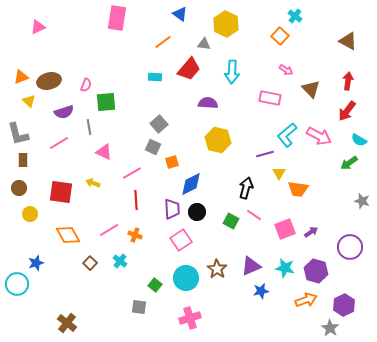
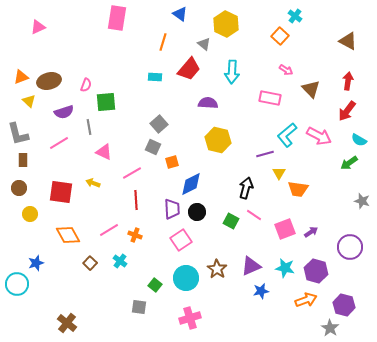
orange line at (163, 42): rotated 36 degrees counterclockwise
gray triangle at (204, 44): rotated 32 degrees clockwise
purple hexagon at (344, 305): rotated 20 degrees counterclockwise
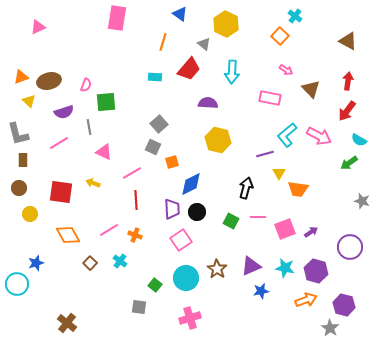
pink line at (254, 215): moved 4 px right, 2 px down; rotated 35 degrees counterclockwise
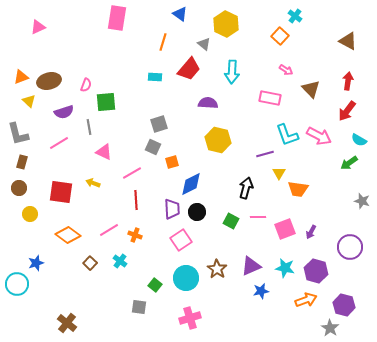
gray square at (159, 124): rotated 24 degrees clockwise
cyan L-shape at (287, 135): rotated 70 degrees counterclockwise
brown rectangle at (23, 160): moved 1 px left, 2 px down; rotated 16 degrees clockwise
purple arrow at (311, 232): rotated 152 degrees clockwise
orange diamond at (68, 235): rotated 25 degrees counterclockwise
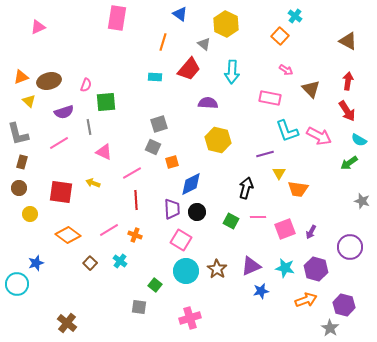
red arrow at (347, 111): rotated 70 degrees counterclockwise
cyan L-shape at (287, 135): moved 4 px up
pink square at (181, 240): rotated 25 degrees counterclockwise
purple hexagon at (316, 271): moved 2 px up
cyan circle at (186, 278): moved 7 px up
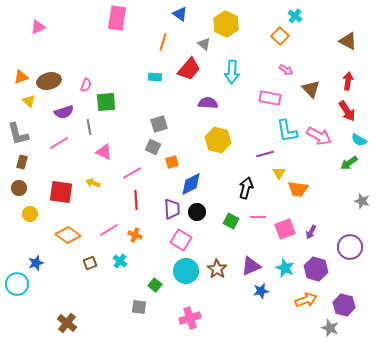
cyan L-shape at (287, 131): rotated 10 degrees clockwise
brown square at (90, 263): rotated 24 degrees clockwise
cyan star at (285, 268): rotated 12 degrees clockwise
gray star at (330, 328): rotated 12 degrees counterclockwise
